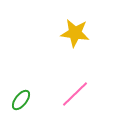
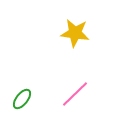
green ellipse: moved 1 px right, 1 px up
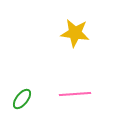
pink line: rotated 40 degrees clockwise
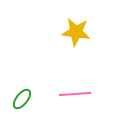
yellow star: moved 1 px right, 1 px up
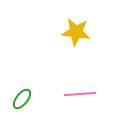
pink line: moved 5 px right
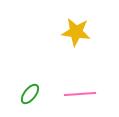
green ellipse: moved 8 px right, 5 px up
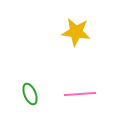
green ellipse: rotated 60 degrees counterclockwise
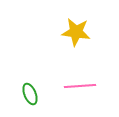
pink line: moved 8 px up
